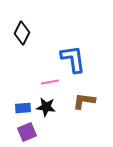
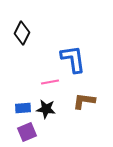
black star: moved 2 px down
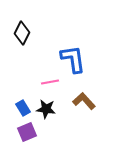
brown L-shape: rotated 40 degrees clockwise
blue rectangle: rotated 63 degrees clockwise
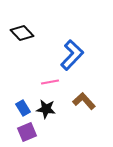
black diamond: rotated 70 degrees counterclockwise
blue L-shape: moved 1 px left, 4 px up; rotated 52 degrees clockwise
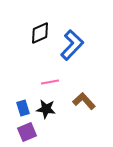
black diamond: moved 18 px right; rotated 70 degrees counterclockwise
blue L-shape: moved 10 px up
blue rectangle: rotated 14 degrees clockwise
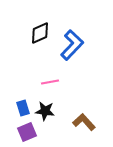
brown L-shape: moved 21 px down
black star: moved 1 px left, 2 px down
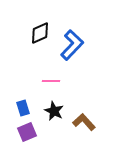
pink line: moved 1 px right, 1 px up; rotated 12 degrees clockwise
black star: moved 9 px right; rotated 18 degrees clockwise
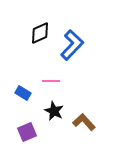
blue rectangle: moved 15 px up; rotated 42 degrees counterclockwise
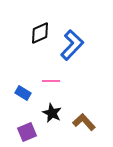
black star: moved 2 px left, 2 px down
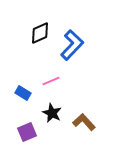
pink line: rotated 24 degrees counterclockwise
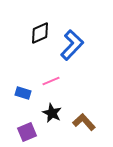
blue rectangle: rotated 14 degrees counterclockwise
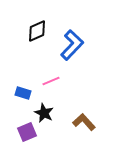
black diamond: moved 3 px left, 2 px up
black star: moved 8 px left
